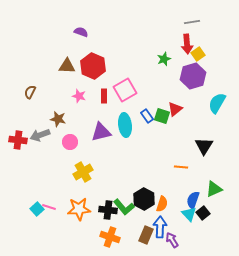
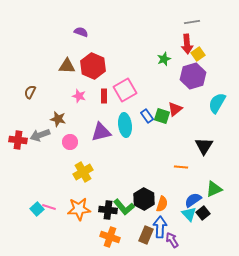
blue semicircle: rotated 36 degrees clockwise
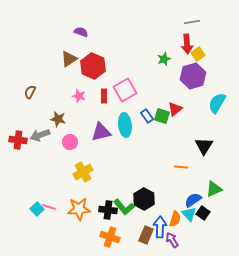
brown triangle: moved 2 px right, 7 px up; rotated 36 degrees counterclockwise
orange semicircle: moved 13 px right, 15 px down
black square: rotated 16 degrees counterclockwise
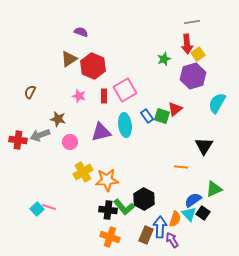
orange star: moved 28 px right, 29 px up
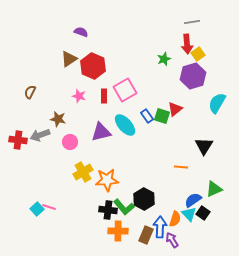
cyan ellipse: rotated 35 degrees counterclockwise
orange cross: moved 8 px right, 6 px up; rotated 18 degrees counterclockwise
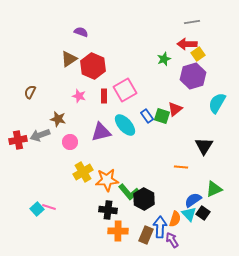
red arrow: rotated 96 degrees clockwise
red cross: rotated 18 degrees counterclockwise
green L-shape: moved 5 px right, 15 px up
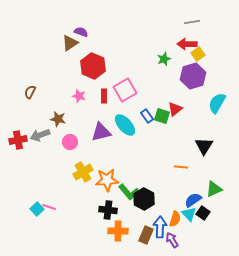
brown triangle: moved 1 px right, 16 px up
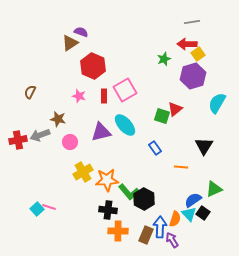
blue rectangle: moved 8 px right, 32 px down
